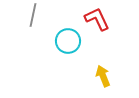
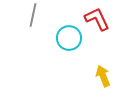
cyan circle: moved 1 px right, 3 px up
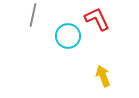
cyan circle: moved 1 px left, 2 px up
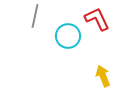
gray line: moved 2 px right, 1 px down
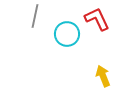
cyan circle: moved 1 px left, 2 px up
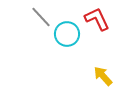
gray line: moved 6 px right, 1 px down; rotated 55 degrees counterclockwise
yellow arrow: rotated 20 degrees counterclockwise
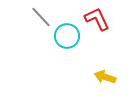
cyan circle: moved 2 px down
yellow arrow: moved 2 px right, 1 px down; rotated 30 degrees counterclockwise
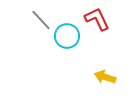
gray line: moved 3 px down
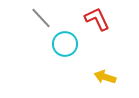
gray line: moved 2 px up
cyan circle: moved 2 px left, 8 px down
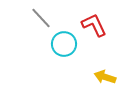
red L-shape: moved 3 px left, 6 px down
cyan circle: moved 1 px left
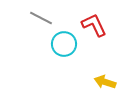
gray line: rotated 20 degrees counterclockwise
yellow arrow: moved 5 px down
